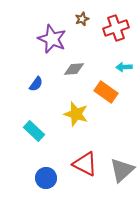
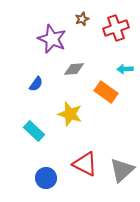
cyan arrow: moved 1 px right, 2 px down
yellow star: moved 6 px left
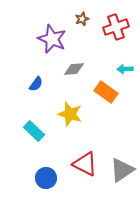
red cross: moved 1 px up
gray triangle: rotated 8 degrees clockwise
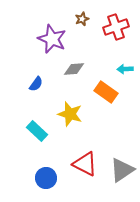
cyan rectangle: moved 3 px right
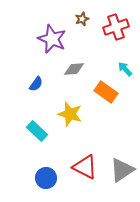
cyan arrow: rotated 49 degrees clockwise
red triangle: moved 3 px down
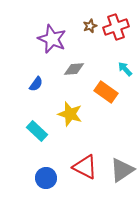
brown star: moved 8 px right, 7 px down
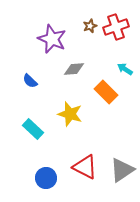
cyan arrow: rotated 14 degrees counterclockwise
blue semicircle: moved 6 px left, 3 px up; rotated 98 degrees clockwise
orange rectangle: rotated 10 degrees clockwise
cyan rectangle: moved 4 px left, 2 px up
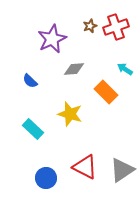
purple star: rotated 24 degrees clockwise
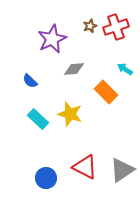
cyan rectangle: moved 5 px right, 10 px up
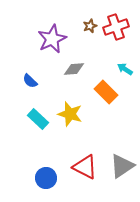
gray triangle: moved 4 px up
